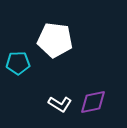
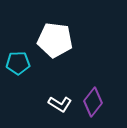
purple diamond: rotated 40 degrees counterclockwise
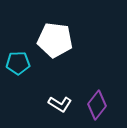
purple diamond: moved 4 px right, 3 px down
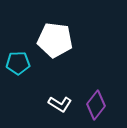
purple diamond: moved 1 px left
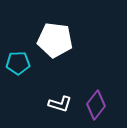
white L-shape: rotated 15 degrees counterclockwise
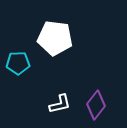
white pentagon: moved 2 px up
white L-shape: rotated 30 degrees counterclockwise
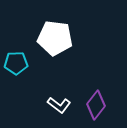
cyan pentagon: moved 2 px left
white L-shape: moved 1 px left, 1 px down; rotated 50 degrees clockwise
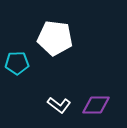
cyan pentagon: moved 1 px right
purple diamond: rotated 52 degrees clockwise
